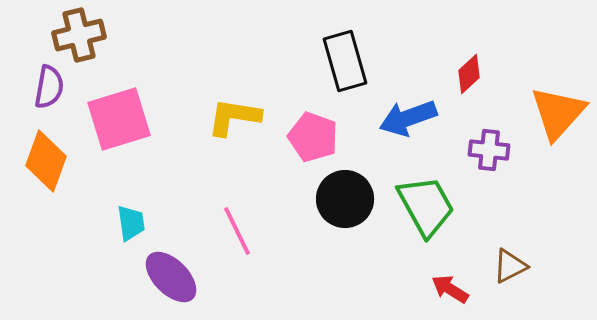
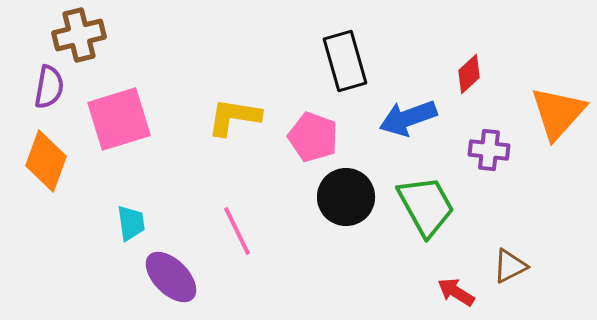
black circle: moved 1 px right, 2 px up
red arrow: moved 6 px right, 3 px down
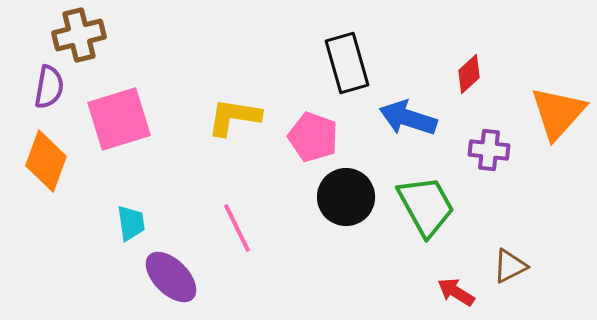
black rectangle: moved 2 px right, 2 px down
blue arrow: rotated 38 degrees clockwise
pink line: moved 3 px up
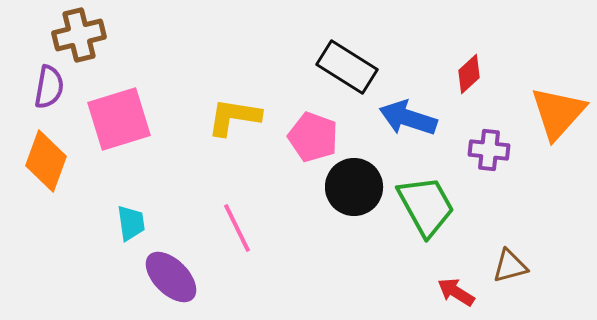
black rectangle: moved 4 px down; rotated 42 degrees counterclockwise
black circle: moved 8 px right, 10 px up
brown triangle: rotated 12 degrees clockwise
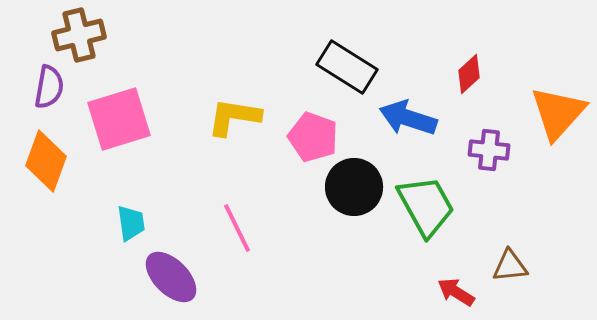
brown triangle: rotated 9 degrees clockwise
